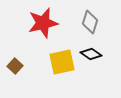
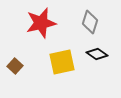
red star: moved 2 px left
black diamond: moved 6 px right
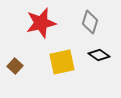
black diamond: moved 2 px right, 1 px down
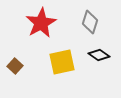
red star: rotated 16 degrees counterclockwise
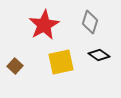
red star: moved 3 px right, 2 px down
yellow square: moved 1 px left
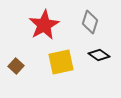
brown square: moved 1 px right
